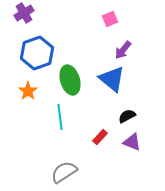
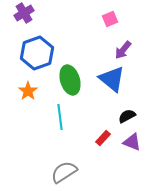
red rectangle: moved 3 px right, 1 px down
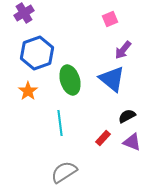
cyan line: moved 6 px down
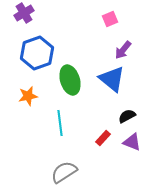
orange star: moved 5 px down; rotated 24 degrees clockwise
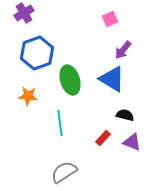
blue triangle: rotated 8 degrees counterclockwise
orange star: rotated 18 degrees clockwise
black semicircle: moved 2 px left, 1 px up; rotated 42 degrees clockwise
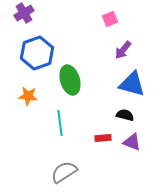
blue triangle: moved 20 px right, 5 px down; rotated 16 degrees counterclockwise
red rectangle: rotated 42 degrees clockwise
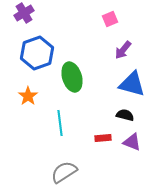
green ellipse: moved 2 px right, 3 px up
orange star: rotated 30 degrees clockwise
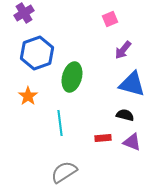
green ellipse: rotated 32 degrees clockwise
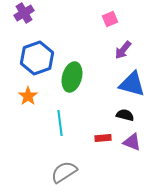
blue hexagon: moved 5 px down
